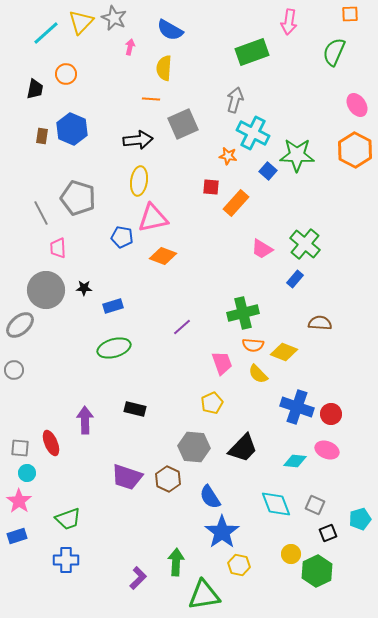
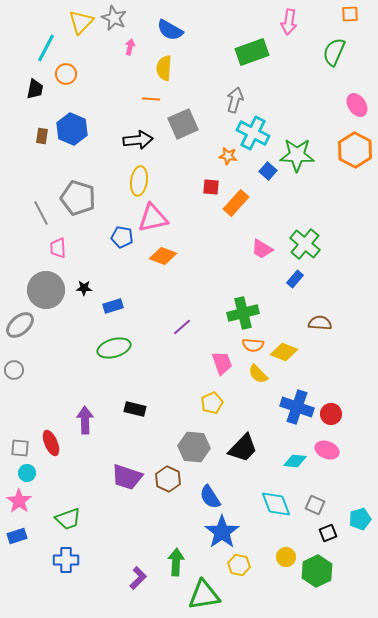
cyan line at (46, 33): moved 15 px down; rotated 20 degrees counterclockwise
yellow circle at (291, 554): moved 5 px left, 3 px down
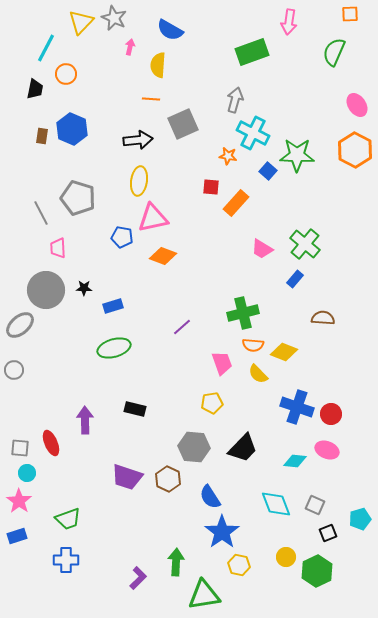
yellow semicircle at (164, 68): moved 6 px left, 3 px up
brown semicircle at (320, 323): moved 3 px right, 5 px up
yellow pentagon at (212, 403): rotated 15 degrees clockwise
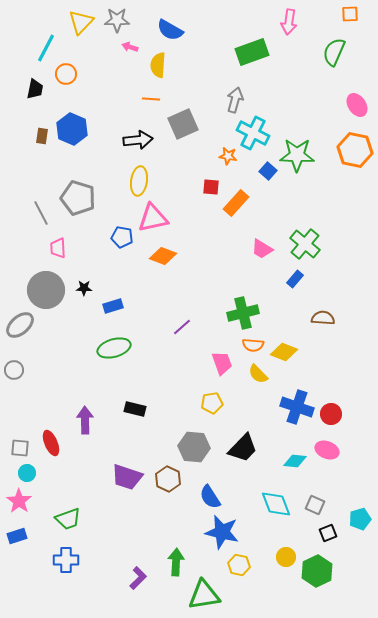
gray star at (114, 18): moved 3 px right, 2 px down; rotated 25 degrees counterclockwise
pink arrow at (130, 47): rotated 84 degrees counterclockwise
orange hexagon at (355, 150): rotated 16 degrees counterclockwise
blue star at (222, 532): rotated 24 degrees counterclockwise
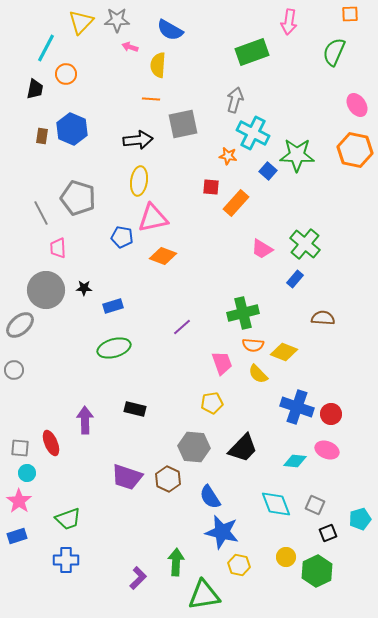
gray square at (183, 124): rotated 12 degrees clockwise
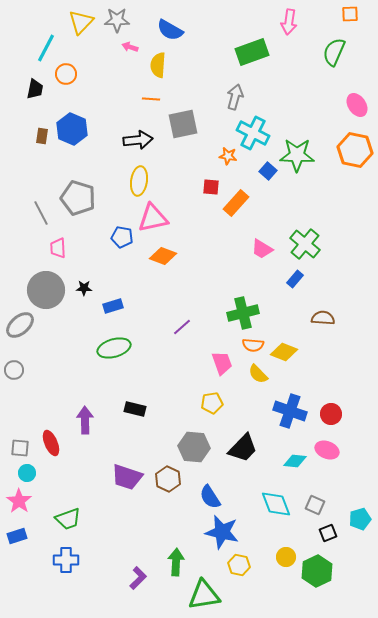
gray arrow at (235, 100): moved 3 px up
blue cross at (297, 407): moved 7 px left, 4 px down
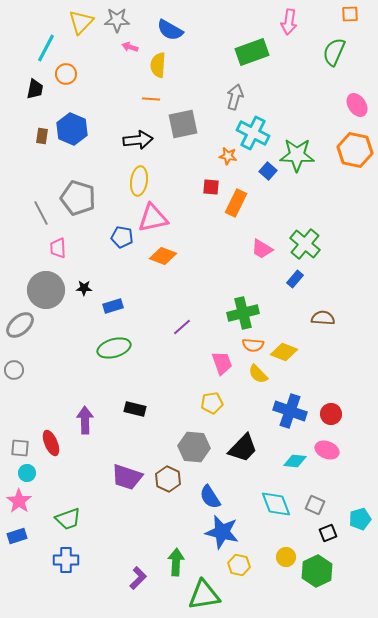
orange rectangle at (236, 203): rotated 16 degrees counterclockwise
